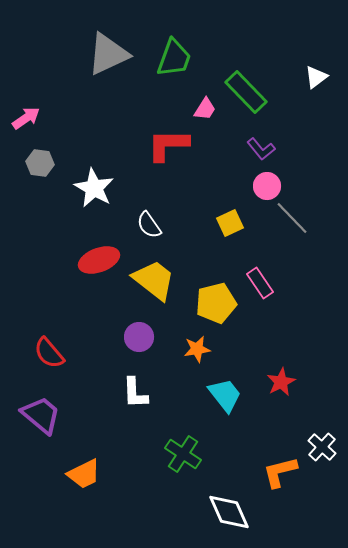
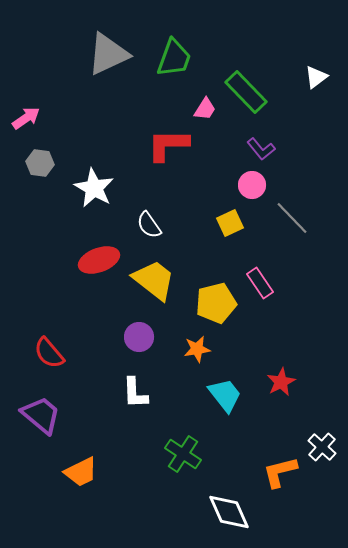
pink circle: moved 15 px left, 1 px up
orange trapezoid: moved 3 px left, 2 px up
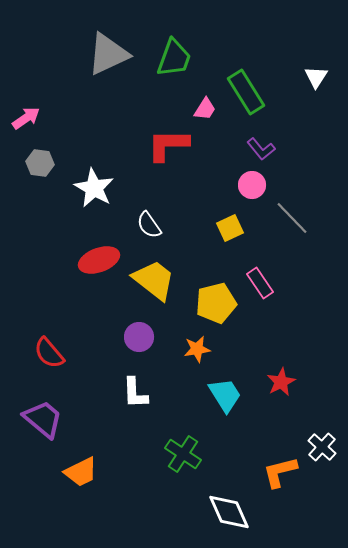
white triangle: rotated 20 degrees counterclockwise
green rectangle: rotated 12 degrees clockwise
yellow square: moved 5 px down
cyan trapezoid: rotated 6 degrees clockwise
purple trapezoid: moved 2 px right, 4 px down
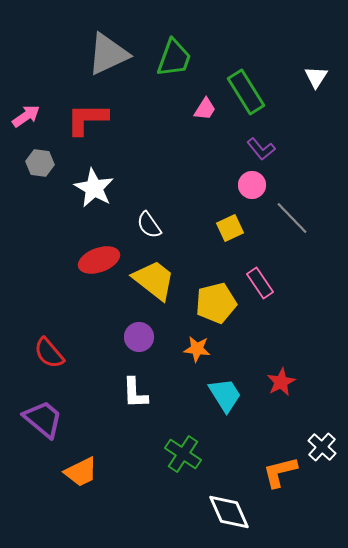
pink arrow: moved 2 px up
red L-shape: moved 81 px left, 26 px up
orange star: rotated 16 degrees clockwise
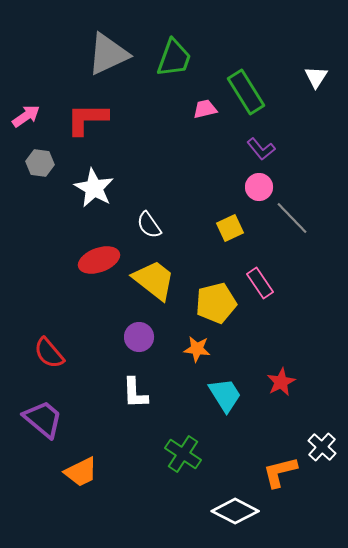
pink trapezoid: rotated 135 degrees counterclockwise
pink circle: moved 7 px right, 2 px down
white diamond: moved 6 px right, 1 px up; rotated 39 degrees counterclockwise
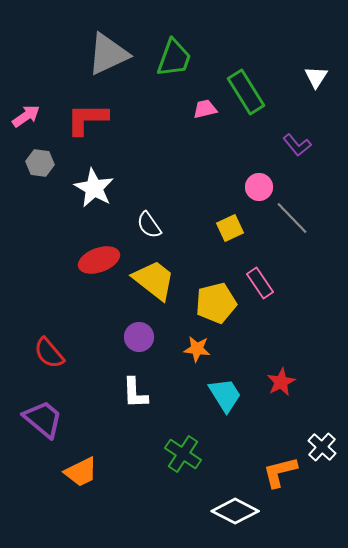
purple L-shape: moved 36 px right, 4 px up
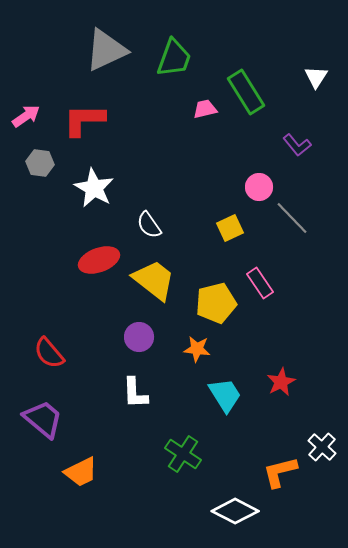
gray triangle: moved 2 px left, 4 px up
red L-shape: moved 3 px left, 1 px down
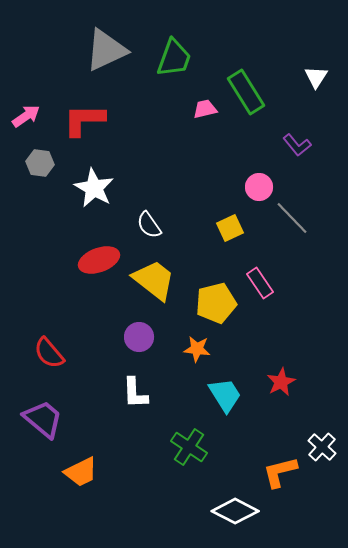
green cross: moved 6 px right, 7 px up
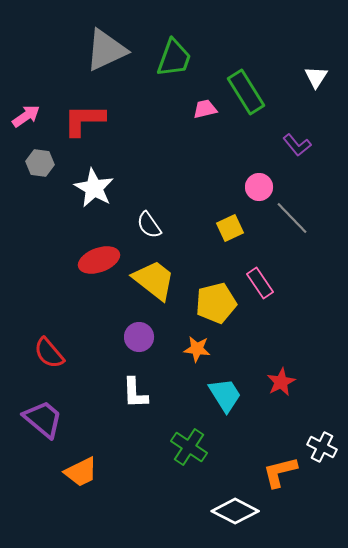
white cross: rotated 16 degrees counterclockwise
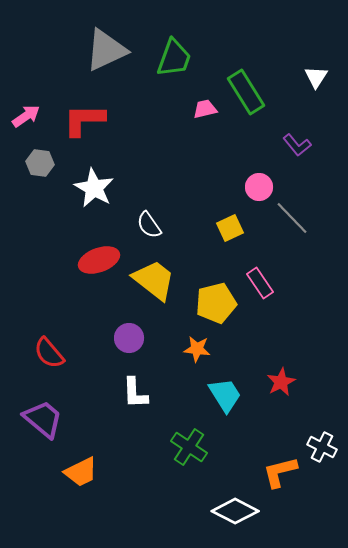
purple circle: moved 10 px left, 1 px down
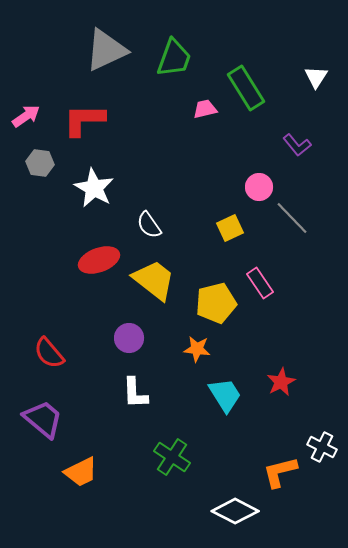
green rectangle: moved 4 px up
green cross: moved 17 px left, 10 px down
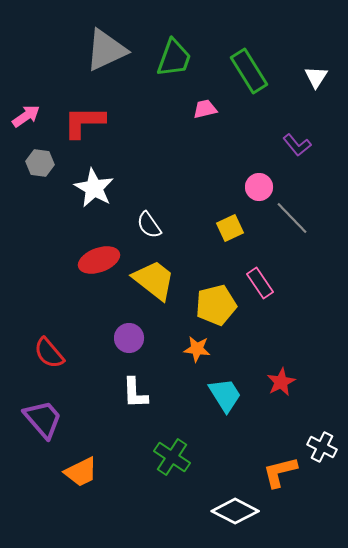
green rectangle: moved 3 px right, 17 px up
red L-shape: moved 2 px down
yellow pentagon: moved 2 px down
purple trapezoid: rotated 9 degrees clockwise
